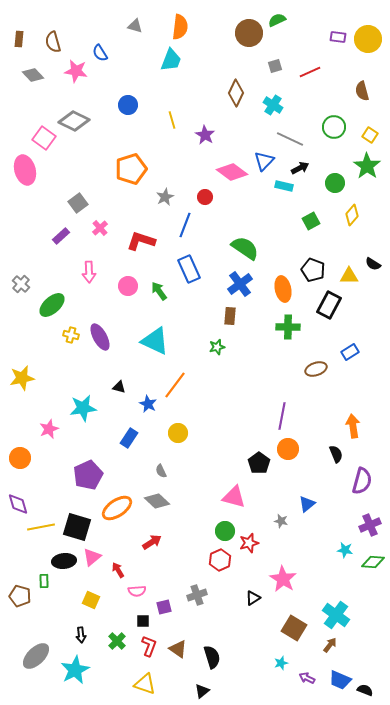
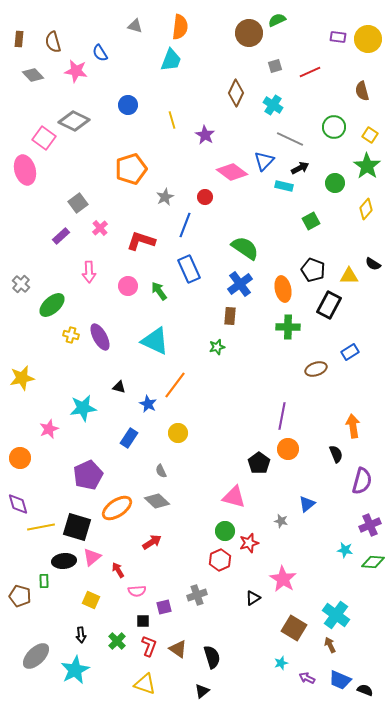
yellow diamond at (352, 215): moved 14 px right, 6 px up
brown arrow at (330, 645): rotated 63 degrees counterclockwise
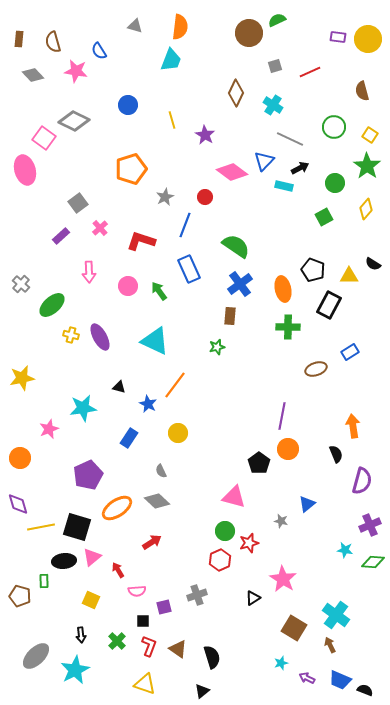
blue semicircle at (100, 53): moved 1 px left, 2 px up
green square at (311, 221): moved 13 px right, 4 px up
green semicircle at (245, 248): moved 9 px left, 2 px up
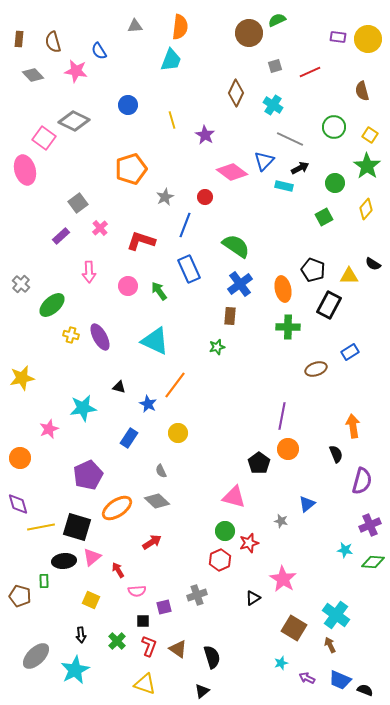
gray triangle at (135, 26): rotated 21 degrees counterclockwise
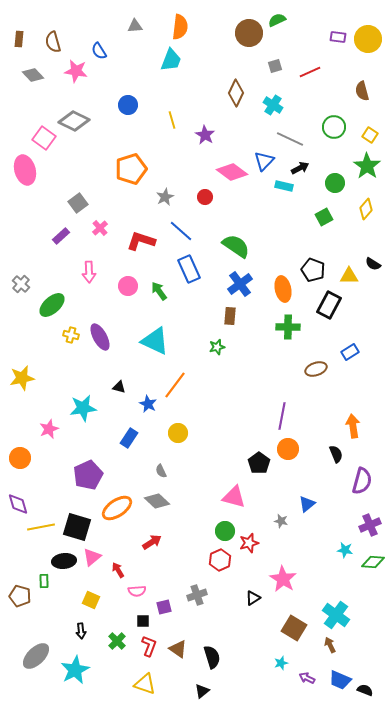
blue line at (185, 225): moved 4 px left, 6 px down; rotated 70 degrees counterclockwise
black arrow at (81, 635): moved 4 px up
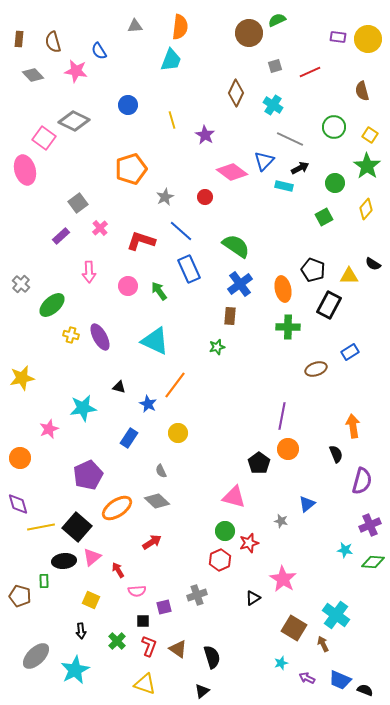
black square at (77, 527): rotated 24 degrees clockwise
brown arrow at (330, 645): moved 7 px left, 1 px up
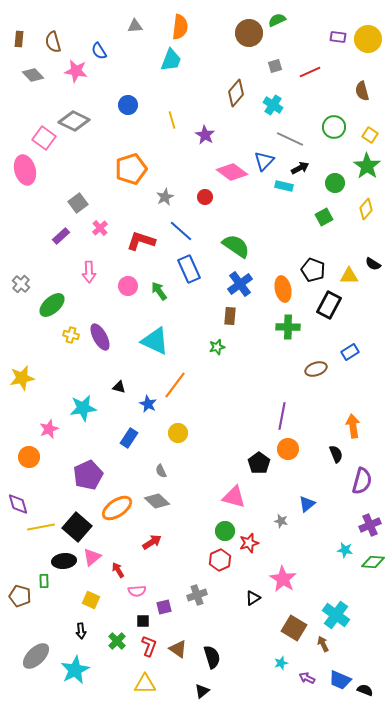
brown diamond at (236, 93): rotated 16 degrees clockwise
orange circle at (20, 458): moved 9 px right, 1 px up
yellow triangle at (145, 684): rotated 20 degrees counterclockwise
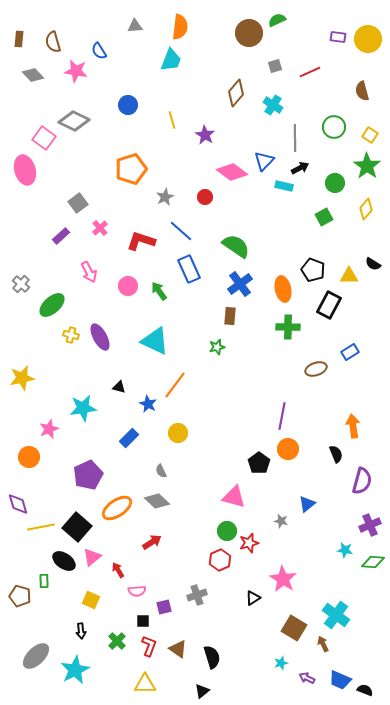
gray line at (290, 139): moved 5 px right, 1 px up; rotated 64 degrees clockwise
pink arrow at (89, 272): rotated 25 degrees counterclockwise
blue rectangle at (129, 438): rotated 12 degrees clockwise
green circle at (225, 531): moved 2 px right
black ellipse at (64, 561): rotated 40 degrees clockwise
